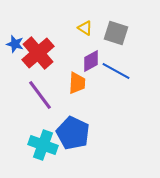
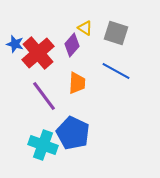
purple diamond: moved 19 px left, 16 px up; rotated 20 degrees counterclockwise
purple line: moved 4 px right, 1 px down
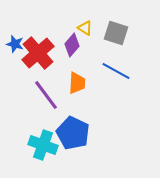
purple line: moved 2 px right, 1 px up
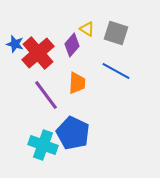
yellow triangle: moved 2 px right, 1 px down
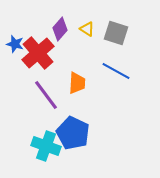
purple diamond: moved 12 px left, 16 px up
cyan cross: moved 3 px right, 1 px down
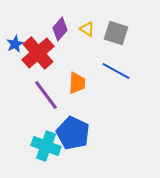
blue star: rotated 30 degrees clockwise
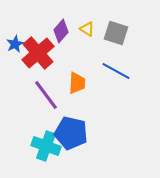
purple diamond: moved 1 px right, 2 px down
blue pentagon: moved 2 px left; rotated 12 degrees counterclockwise
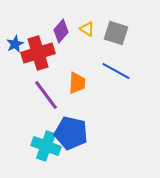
red cross: rotated 24 degrees clockwise
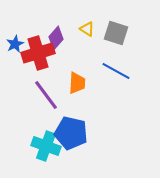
purple diamond: moved 5 px left, 7 px down
